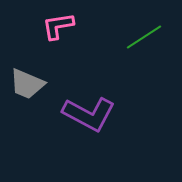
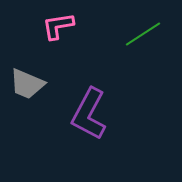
green line: moved 1 px left, 3 px up
purple L-shape: rotated 90 degrees clockwise
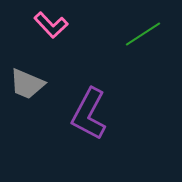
pink L-shape: moved 7 px left, 1 px up; rotated 124 degrees counterclockwise
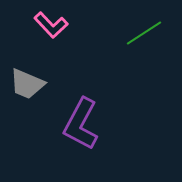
green line: moved 1 px right, 1 px up
purple L-shape: moved 8 px left, 10 px down
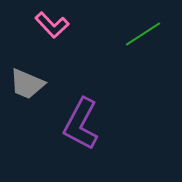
pink L-shape: moved 1 px right
green line: moved 1 px left, 1 px down
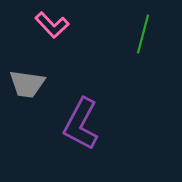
green line: rotated 42 degrees counterclockwise
gray trapezoid: rotated 15 degrees counterclockwise
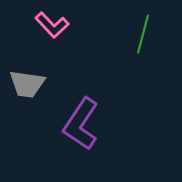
purple L-shape: rotated 6 degrees clockwise
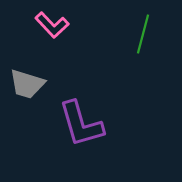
gray trapezoid: rotated 9 degrees clockwise
purple L-shape: rotated 50 degrees counterclockwise
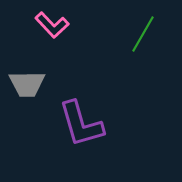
green line: rotated 15 degrees clockwise
gray trapezoid: rotated 18 degrees counterclockwise
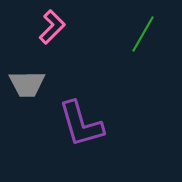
pink L-shape: moved 2 px down; rotated 92 degrees counterclockwise
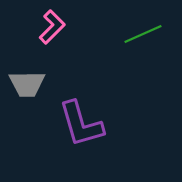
green line: rotated 36 degrees clockwise
